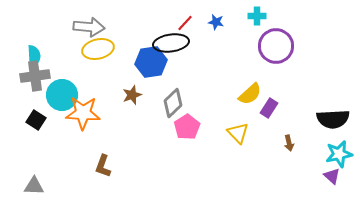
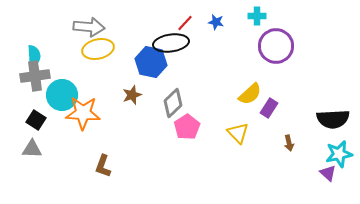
blue hexagon: rotated 20 degrees clockwise
purple triangle: moved 4 px left, 3 px up
gray triangle: moved 2 px left, 37 px up
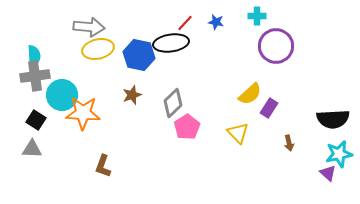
blue hexagon: moved 12 px left, 7 px up
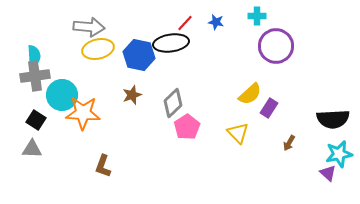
brown arrow: rotated 42 degrees clockwise
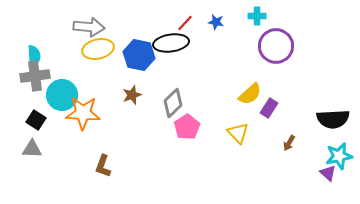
cyan star: moved 2 px down
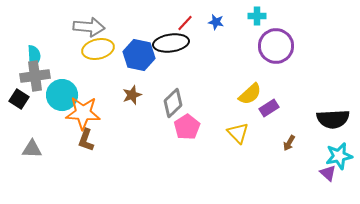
purple rectangle: rotated 24 degrees clockwise
black square: moved 17 px left, 21 px up
brown L-shape: moved 17 px left, 26 px up
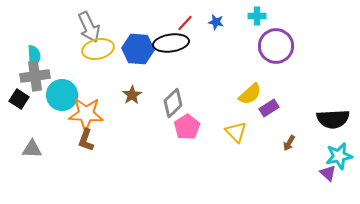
gray arrow: rotated 60 degrees clockwise
blue hexagon: moved 1 px left, 6 px up; rotated 8 degrees counterclockwise
brown star: rotated 12 degrees counterclockwise
orange star: moved 3 px right, 1 px down
yellow triangle: moved 2 px left, 1 px up
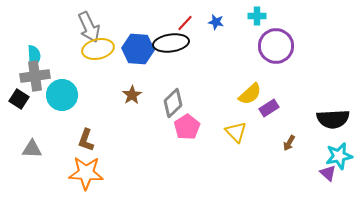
orange star: moved 59 px down
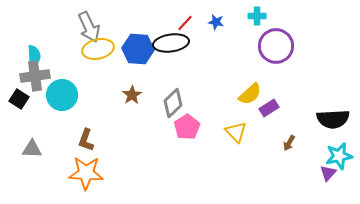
purple triangle: rotated 30 degrees clockwise
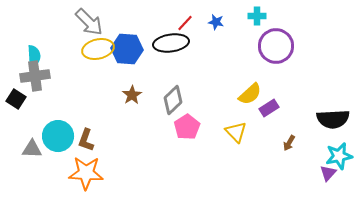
gray arrow: moved 5 px up; rotated 20 degrees counterclockwise
blue hexagon: moved 11 px left
cyan circle: moved 4 px left, 41 px down
black square: moved 3 px left
gray diamond: moved 3 px up
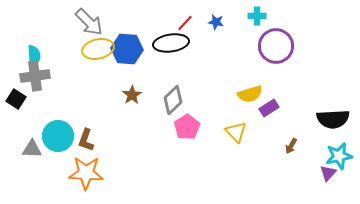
yellow semicircle: rotated 25 degrees clockwise
brown arrow: moved 2 px right, 3 px down
